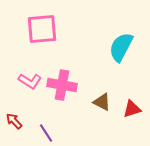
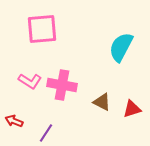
red arrow: rotated 24 degrees counterclockwise
purple line: rotated 66 degrees clockwise
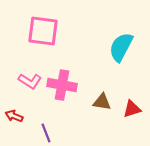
pink square: moved 1 px right, 2 px down; rotated 12 degrees clockwise
brown triangle: rotated 18 degrees counterclockwise
red arrow: moved 5 px up
purple line: rotated 54 degrees counterclockwise
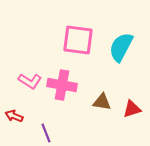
pink square: moved 35 px right, 9 px down
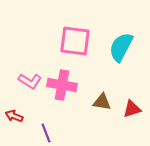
pink square: moved 3 px left, 1 px down
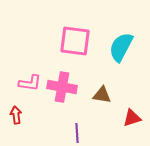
pink L-shape: moved 2 px down; rotated 25 degrees counterclockwise
pink cross: moved 2 px down
brown triangle: moved 7 px up
red triangle: moved 9 px down
red arrow: moved 2 px right, 1 px up; rotated 60 degrees clockwise
purple line: moved 31 px right; rotated 18 degrees clockwise
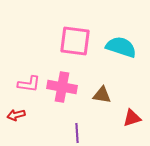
cyan semicircle: rotated 80 degrees clockwise
pink L-shape: moved 1 px left, 1 px down
red arrow: rotated 96 degrees counterclockwise
